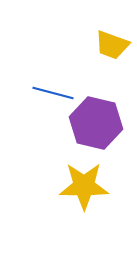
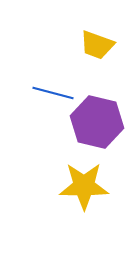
yellow trapezoid: moved 15 px left
purple hexagon: moved 1 px right, 1 px up
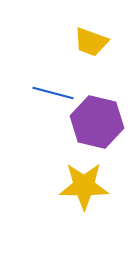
yellow trapezoid: moved 6 px left, 3 px up
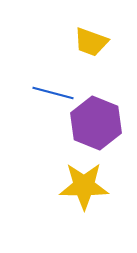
purple hexagon: moved 1 px left, 1 px down; rotated 9 degrees clockwise
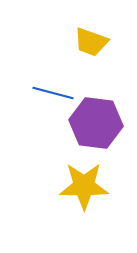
purple hexagon: rotated 15 degrees counterclockwise
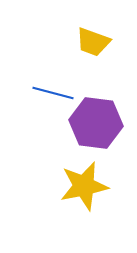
yellow trapezoid: moved 2 px right
yellow star: rotated 12 degrees counterclockwise
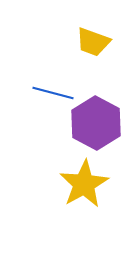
purple hexagon: rotated 21 degrees clockwise
yellow star: moved 2 px up; rotated 18 degrees counterclockwise
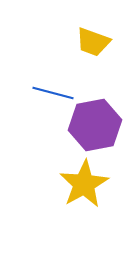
purple hexagon: moved 1 px left, 2 px down; rotated 21 degrees clockwise
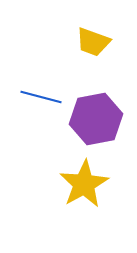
blue line: moved 12 px left, 4 px down
purple hexagon: moved 1 px right, 6 px up
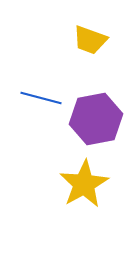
yellow trapezoid: moved 3 px left, 2 px up
blue line: moved 1 px down
